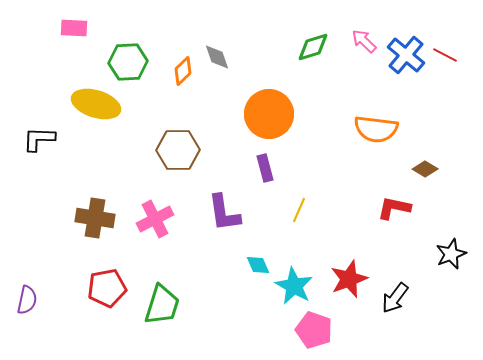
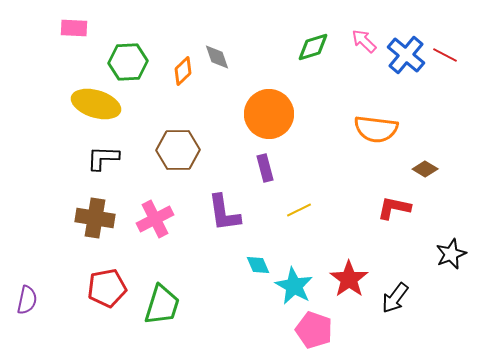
black L-shape: moved 64 px right, 19 px down
yellow line: rotated 40 degrees clockwise
red star: rotated 15 degrees counterclockwise
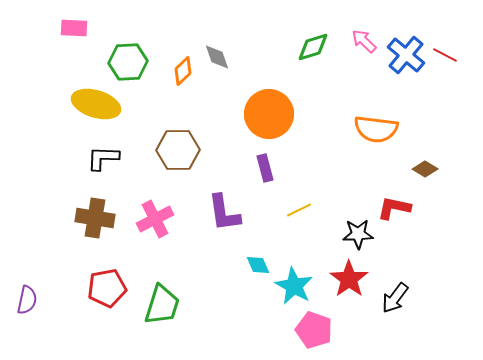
black star: moved 93 px left, 20 px up; rotated 20 degrees clockwise
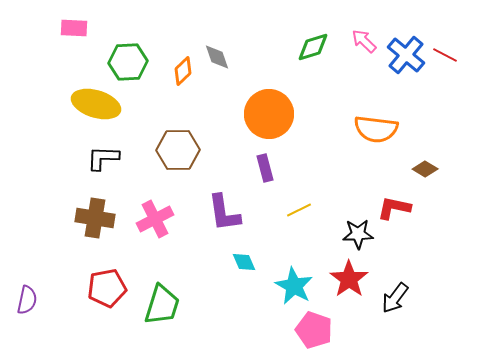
cyan diamond: moved 14 px left, 3 px up
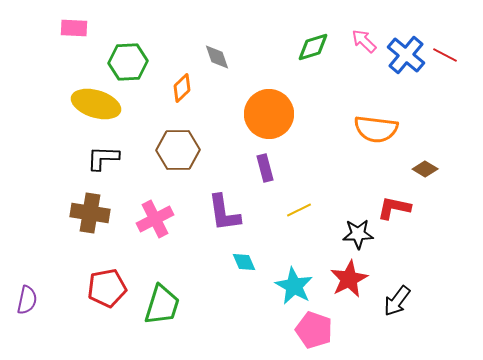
orange diamond: moved 1 px left, 17 px down
brown cross: moved 5 px left, 5 px up
red star: rotated 9 degrees clockwise
black arrow: moved 2 px right, 3 px down
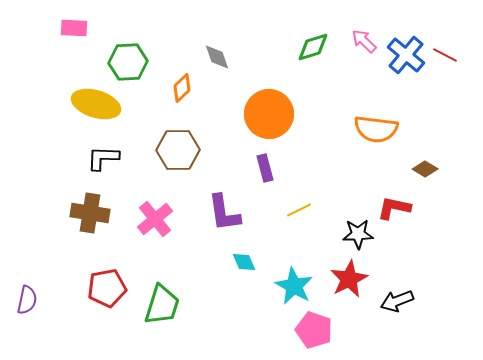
pink cross: rotated 12 degrees counterclockwise
black arrow: rotated 32 degrees clockwise
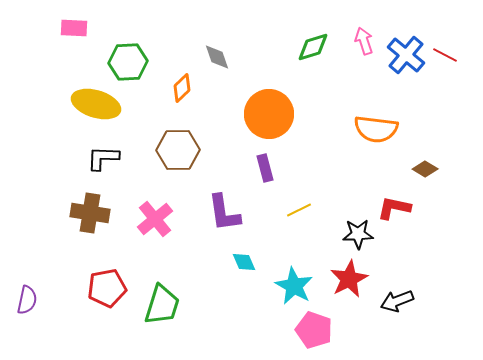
pink arrow: rotated 28 degrees clockwise
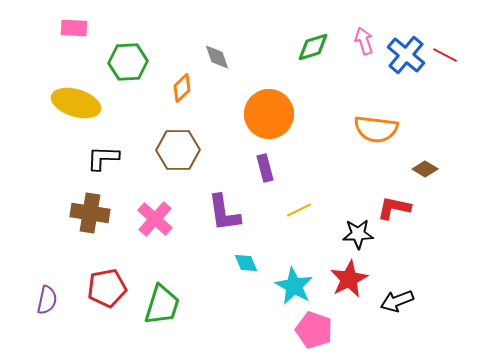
yellow ellipse: moved 20 px left, 1 px up
pink cross: rotated 9 degrees counterclockwise
cyan diamond: moved 2 px right, 1 px down
purple semicircle: moved 20 px right
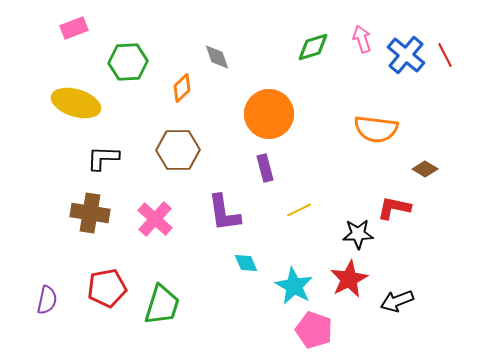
pink rectangle: rotated 24 degrees counterclockwise
pink arrow: moved 2 px left, 2 px up
red line: rotated 35 degrees clockwise
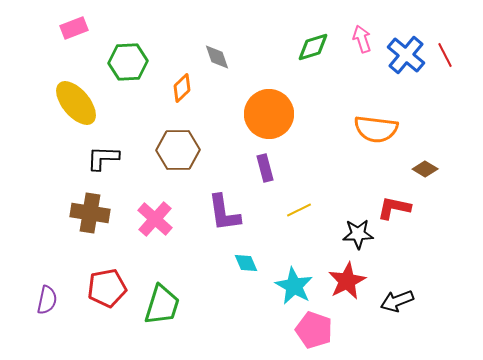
yellow ellipse: rotated 33 degrees clockwise
red star: moved 2 px left, 2 px down
